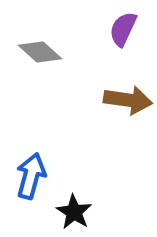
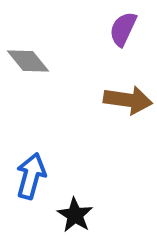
gray diamond: moved 12 px left, 9 px down; rotated 9 degrees clockwise
black star: moved 1 px right, 3 px down
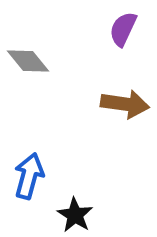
brown arrow: moved 3 px left, 4 px down
blue arrow: moved 2 px left
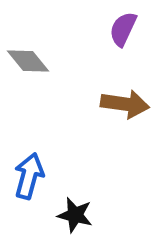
black star: rotated 18 degrees counterclockwise
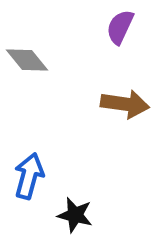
purple semicircle: moved 3 px left, 2 px up
gray diamond: moved 1 px left, 1 px up
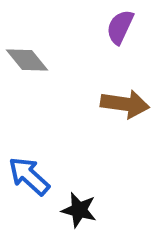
blue arrow: rotated 63 degrees counterclockwise
black star: moved 4 px right, 5 px up
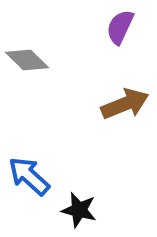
gray diamond: rotated 6 degrees counterclockwise
brown arrow: rotated 30 degrees counterclockwise
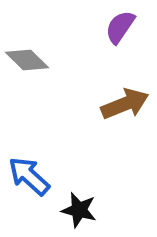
purple semicircle: rotated 9 degrees clockwise
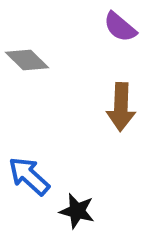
purple semicircle: rotated 84 degrees counterclockwise
brown arrow: moved 4 px left, 3 px down; rotated 114 degrees clockwise
black star: moved 2 px left, 1 px down
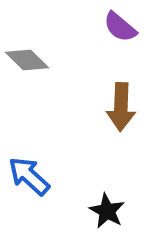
black star: moved 30 px right; rotated 15 degrees clockwise
